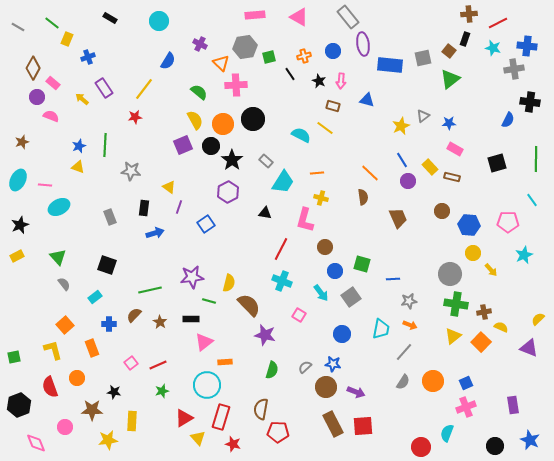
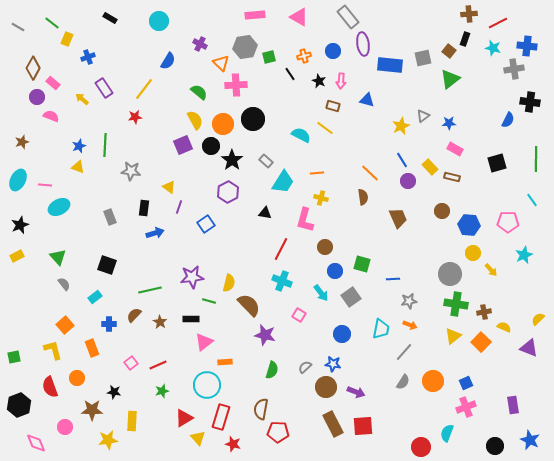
yellow semicircle at (501, 327): moved 3 px right
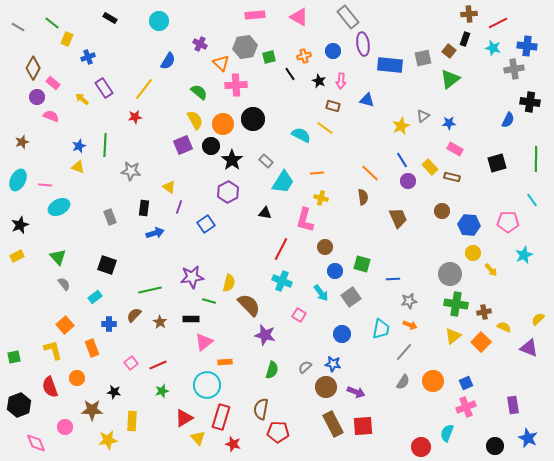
blue star at (530, 440): moved 2 px left, 2 px up
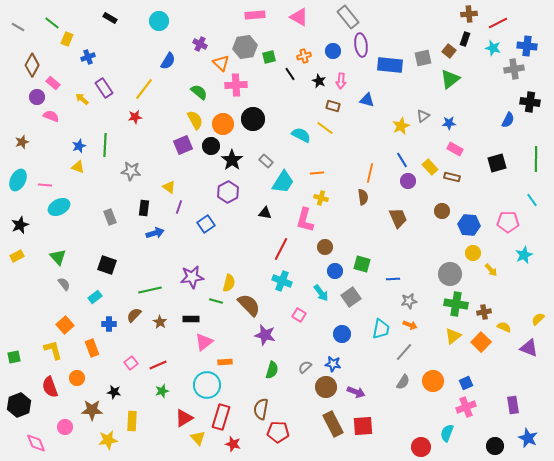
purple ellipse at (363, 44): moved 2 px left, 1 px down
brown diamond at (33, 68): moved 1 px left, 3 px up
orange line at (370, 173): rotated 60 degrees clockwise
green line at (209, 301): moved 7 px right
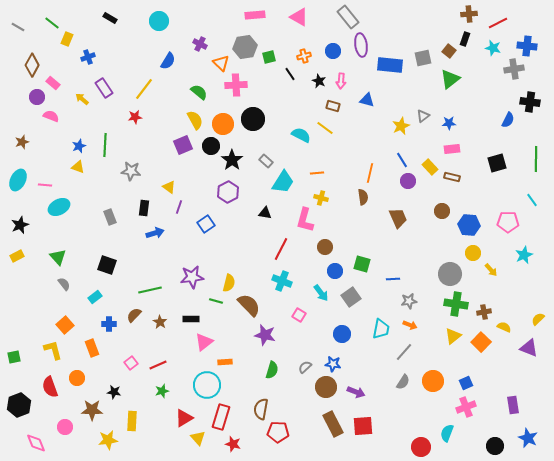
pink rectangle at (455, 149): moved 3 px left; rotated 35 degrees counterclockwise
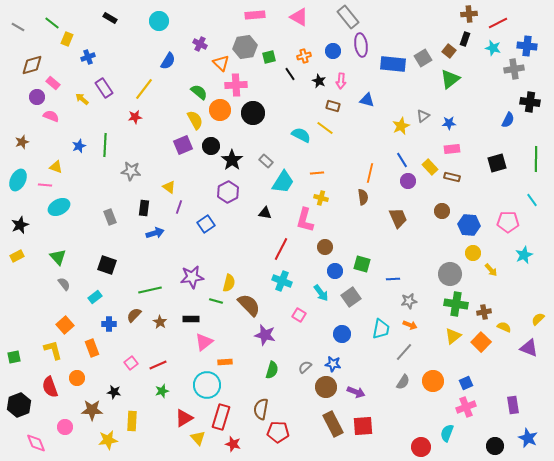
gray square at (423, 58): rotated 18 degrees counterclockwise
brown diamond at (32, 65): rotated 45 degrees clockwise
blue rectangle at (390, 65): moved 3 px right, 1 px up
black circle at (253, 119): moved 6 px up
orange circle at (223, 124): moved 3 px left, 14 px up
yellow triangle at (78, 167): moved 22 px left
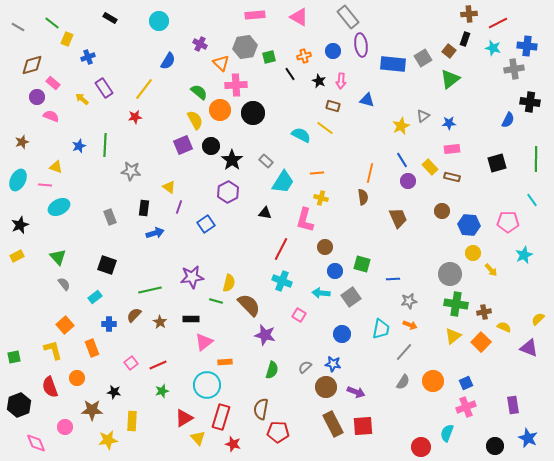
cyan arrow at (321, 293): rotated 132 degrees clockwise
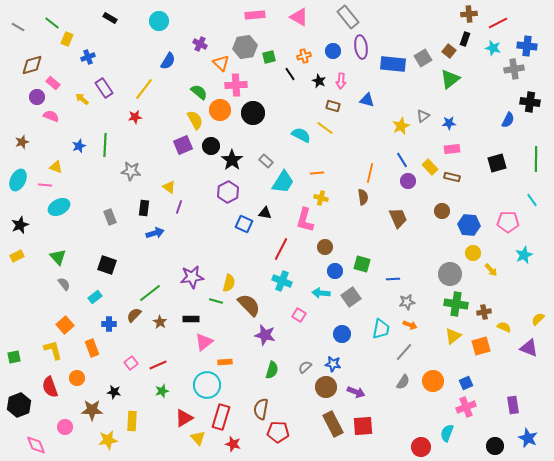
purple ellipse at (361, 45): moved 2 px down
blue square at (206, 224): moved 38 px right; rotated 30 degrees counterclockwise
green line at (150, 290): moved 3 px down; rotated 25 degrees counterclockwise
gray star at (409, 301): moved 2 px left, 1 px down
orange square at (481, 342): moved 4 px down; rotated 30 degrees clockwise
pink diamond at (36, 443): moved 2 px down
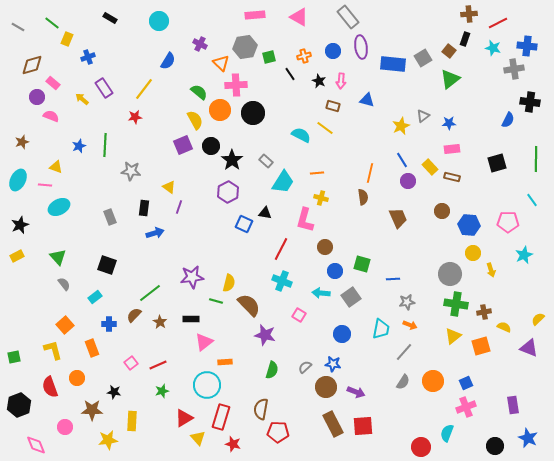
yellow arrow at (491, 270): rotated 24 degrees clockwise
